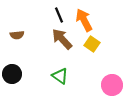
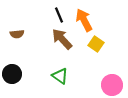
brown semicircle: moved 1 px up
yellow square: moved 4 px right
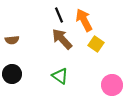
brown semicircle: moved 5 px left, 6 px down
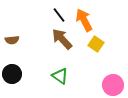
black line: rotated 14 degrees counterclockwise
pink circle: moved 1 px right
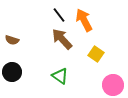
brown semicircle: rotated 24 degrees clockwise
yellow square: moved 10 px down
black circle: moved 2 px up
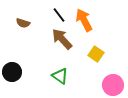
brown semicircle: moved 11 px right, 17 px up
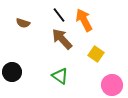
pink circle: moved 1 px left
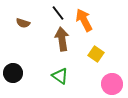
black line: moved 1 px left, 2 px up
brown arrow: rotated 35 degrees clockwise
black circle: moved 1 px right, 1 px down
pink circle: moved 1 px up
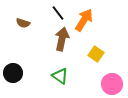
orange arrow: rotated 60 degrees clockwise
brown arrow: rotated 20 degrees clockwise
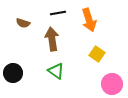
black line: rotated 63 degrees counterclockwise
orange arrow: moved 5 px right; rotated 130 degrees clockwise
brown arrow: moved 10 px left; rotated 20 degrees counterclockwise
yellow square: moved 1 px right
green triangle: moved 4 px left, 5 px up
